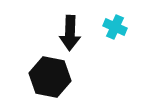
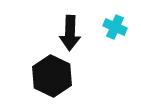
black hexagon: moved 2 px right, 1 px up; rotated 15 degrees clockwise
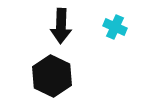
black arrow: moved 9 px left, 7 px up
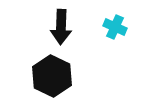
black arrow: moved 1 px down
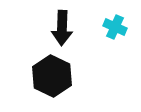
black arrow: moved 1 px right, 1 px down
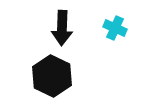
cyan cross: moved 1 px down
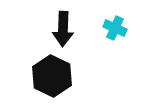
black arrow: moved 1 px right, 1 px down
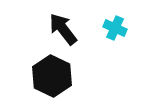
black arrow: rotated 140 degrees clockwise
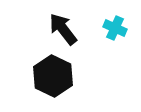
black hexagon: moved 1 px right
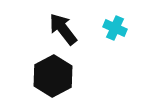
black hexagon: rotated 6 degrees clockwise
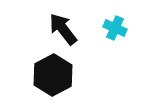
black hexagon: moved 1 px up
